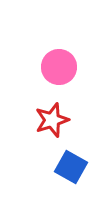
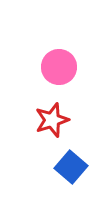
blue square: rotated 12 degrees clockwise
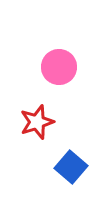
red star: moved 15 px left, 2 px down
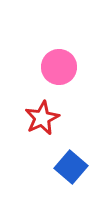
red star: moved 5 px right, 4 px up; rotated 8 degrees counterclockwise
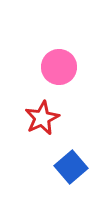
blue square: rotated 8 degrees clockwise
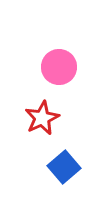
blue square: moved 7 px left
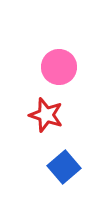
red star: moved 4 px right, 3 px up; rotated 28 degrees counterclockwise
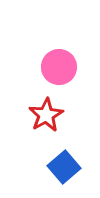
red star: rotated 24 degrees clockwise
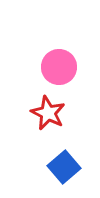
red star: moved 2 px right, 2 px up; rotated 16 degrees counterclockwise
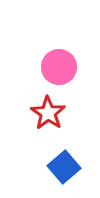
red star: rotated 8 degrees clockwise
